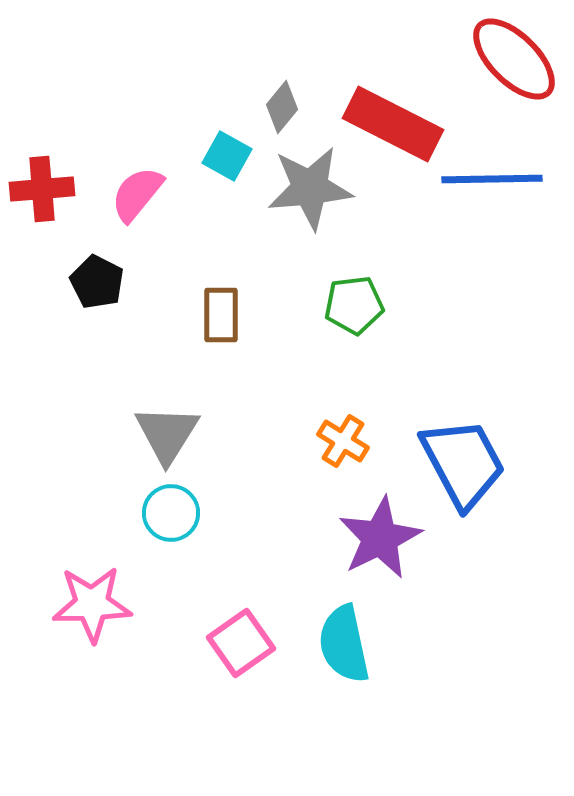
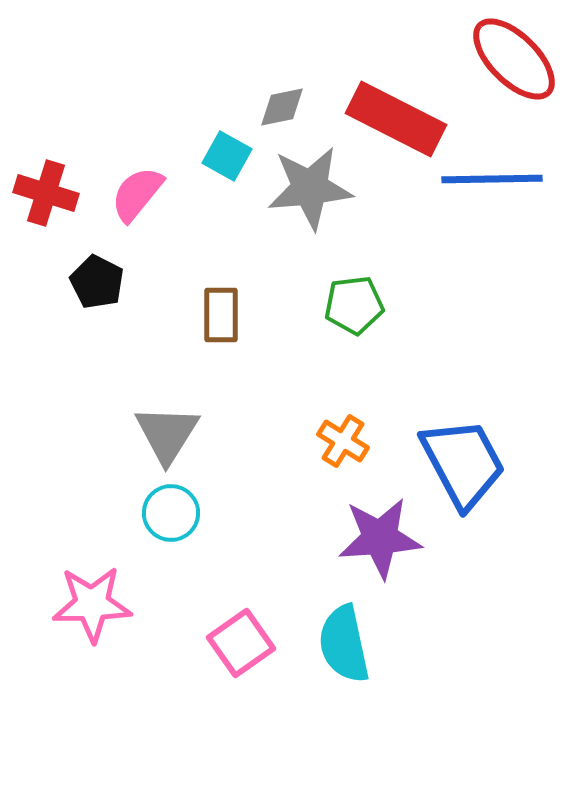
gray diamond: rotated 39 degrees clockwise
red rectangle: moved 3 px right, 5 px up
red cross: moved 4 px right, 4 px down; rotated 22 degrees clockwise
purple star: rotated 22 degrees clockwise
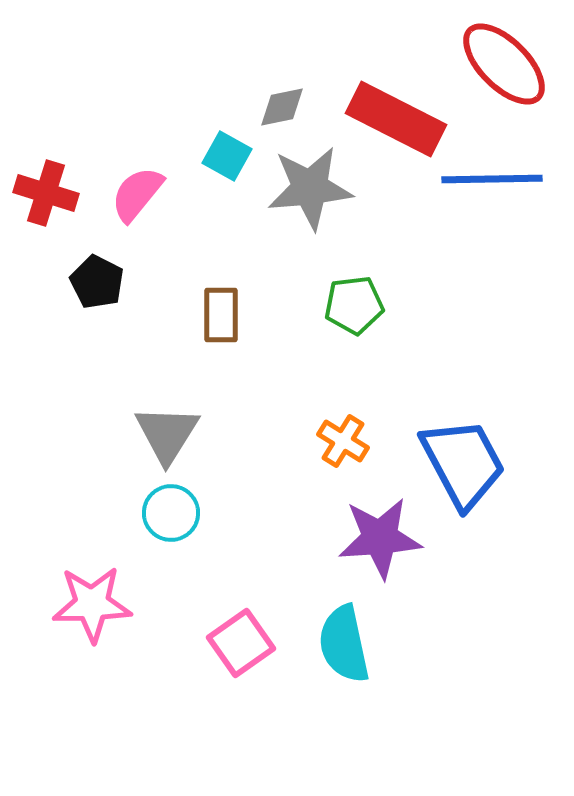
red ellipse: moved 10 px left, 5 px down
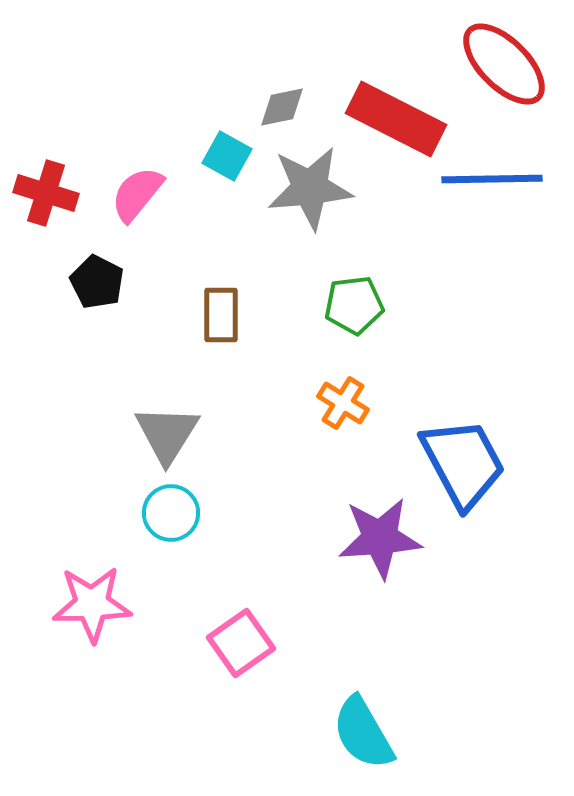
orange cross: moved 38 px up
cyan semicircle: moved 19 px right, 89 px down; rotated 18 degrees counterclockwise
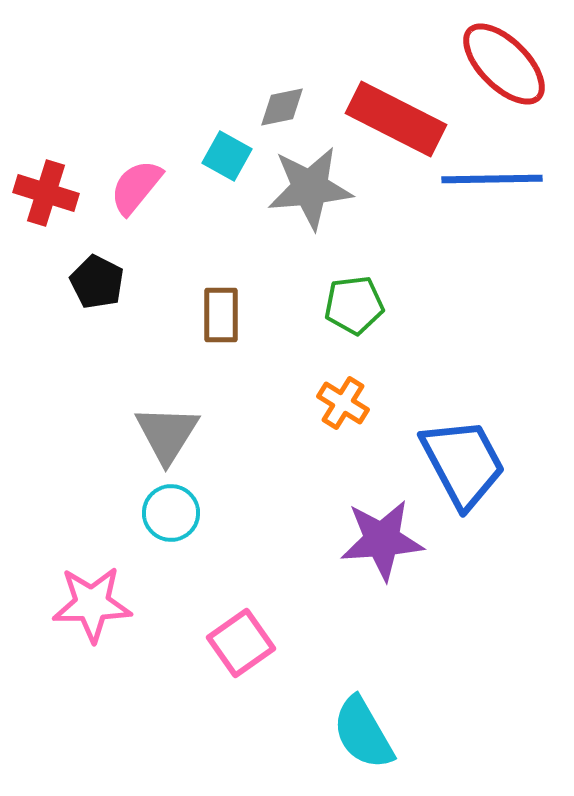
pink semicircle: moved 1 px left, 7 px up
purple star: moved 2 px right, 2 px down
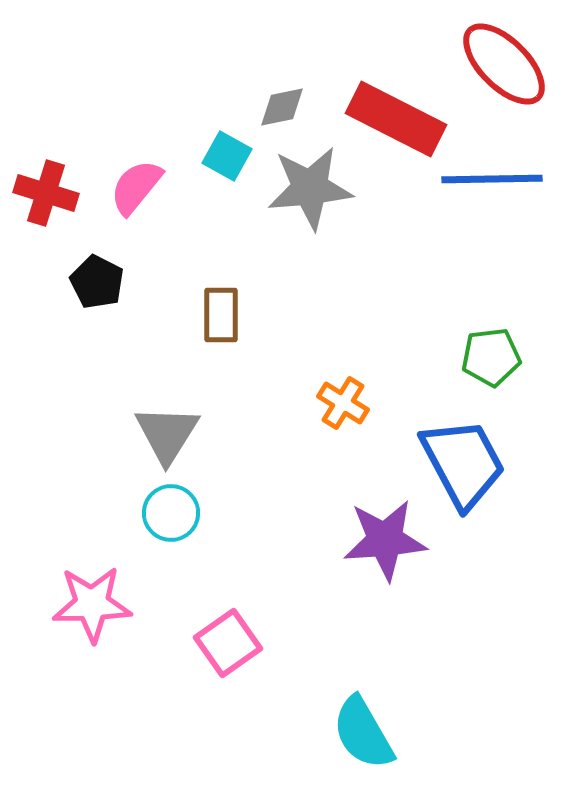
green pentagon: moved 137 px right, 52 px down
purple star: moved 3 px right
pink square: moved 13 px left
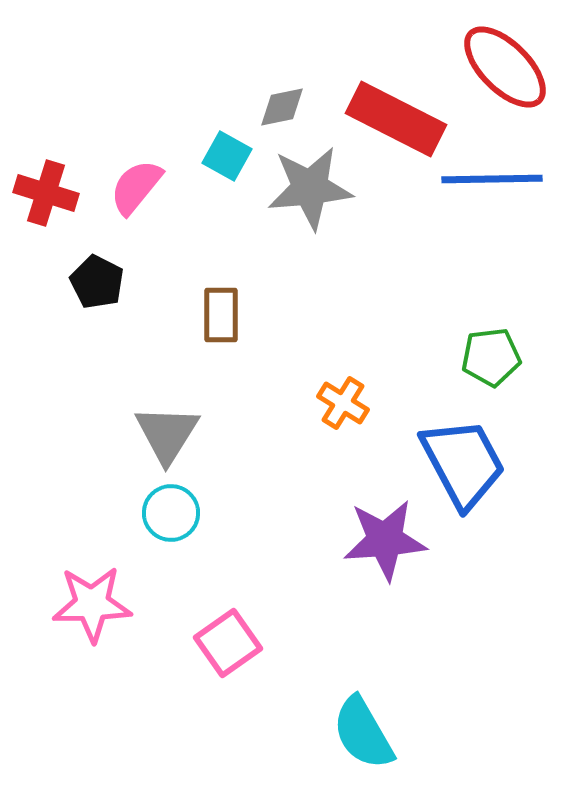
red ellipse: moved 1 px right, 3 px down
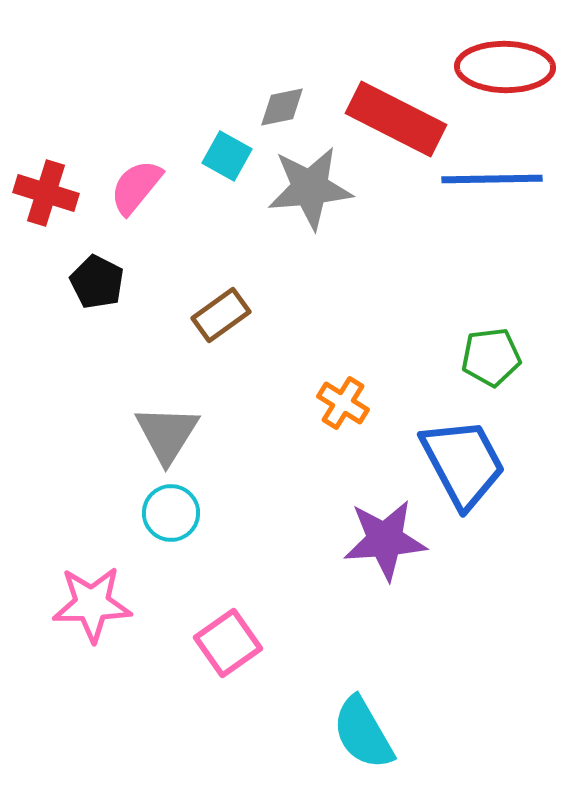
red ellipse: rotated 44 degrees counterclockwise
brown rectangle: rotated 54 degrees clockwise
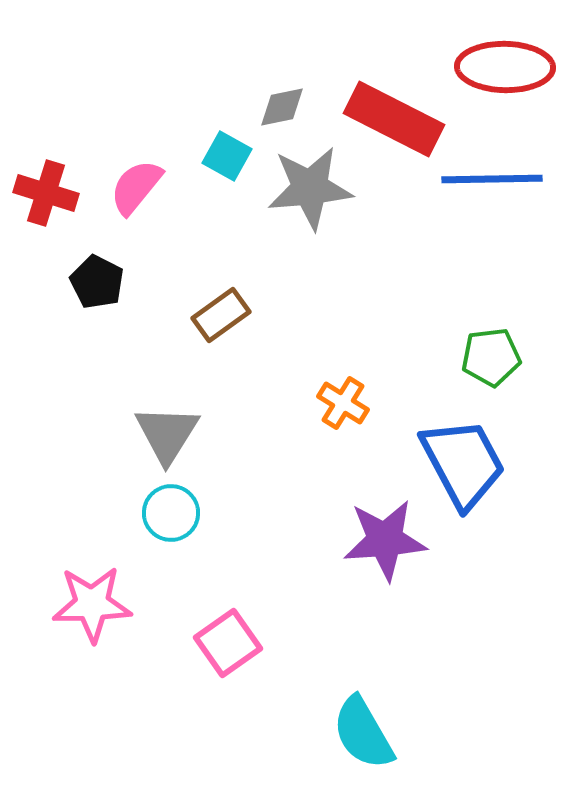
red rectangle: moved 2 px left
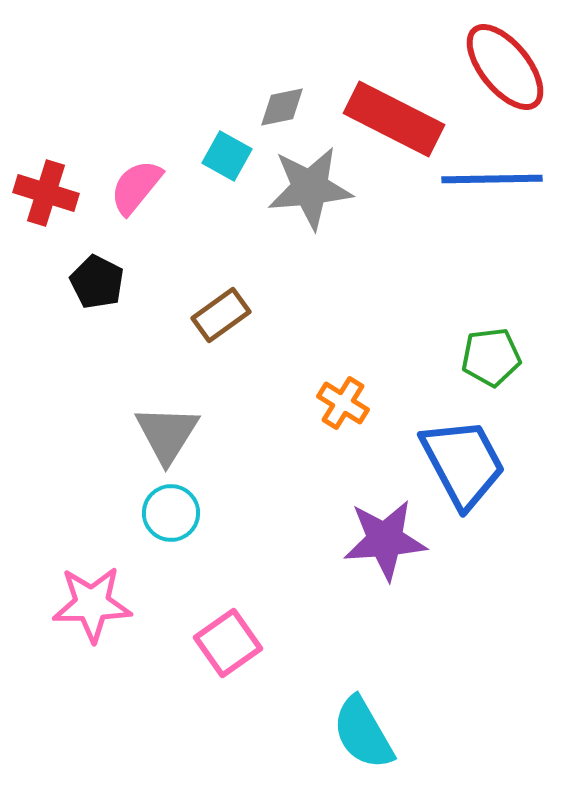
red ellipse: rotated 50 degrees clockwise
